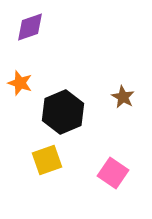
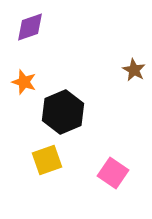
orange star: moved 4 px right, 1 px up
brown star: moved 11 px right, 27 px up
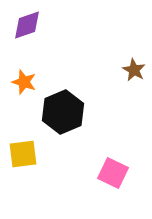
purple diamond: moved 3 px left, 2 px up
yellow square: moved 24 px left, 6 px up; rotated 12 degrees clockwise
pink square: rotated 8 degrees counterclockwise
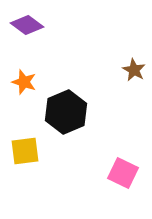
purple diamond: rotated 56 degrees clockwise
black hexagon: moved 3 px right
yellow square: moved 2 px right, 3 px up
pink square: moved 10 px right
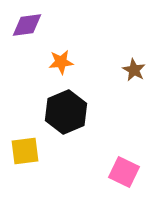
purple diamond: rotated 44 degrees counterclockwise
orange star: moved 37 px right, 20 px up; rotated 25 degrees counterclockwise
pink square: moved 1 px right, 1 px up
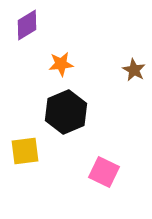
purple diamond: rotated 24 degrees counterclockwise
orange star: moved 2 px down
pink square: moved 20 px left
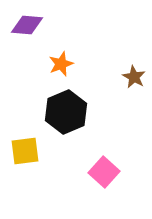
purple diamond: rotated 36 degrees clockwise
orange star: rotated 15 degrees counterclockwise
brown star: moved 7 px down
pink square: rotated 16 degrees clockwise
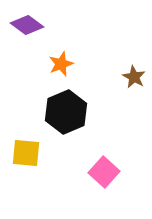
purple diamond: rotated 32 degrees clockwise
yellow square: moved 1 px right, 2 px down; rotated 12 degrees clockwise
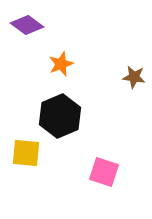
brown star: rotated 20 degrees counterclockwise
black hexagon: moved 6 px left, 4 px down
pink square: rotated 24 degrees counterclockwise
